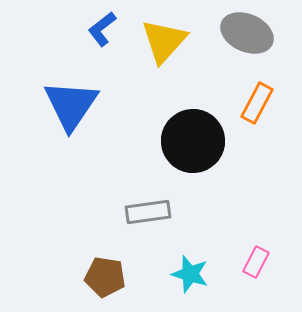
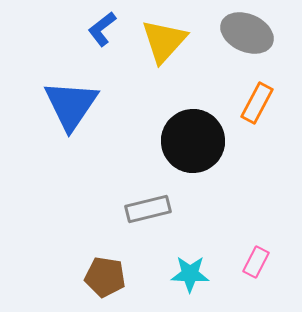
gray rectangle: moved 3 px up; rotated 6 degrees counterclockwise
cyan star: rotated 15 degrees counterclockwise
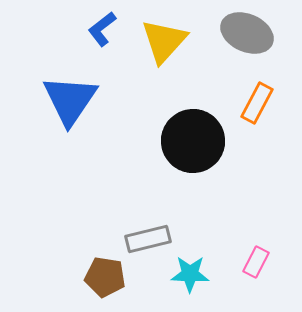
blue triangle: moved 1 px left, 5 px up
gray rectangle: moved 30 px down
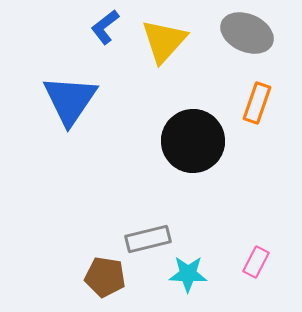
blue L-shape: moved 3 px right, 2 px up
orange rectangle: rotated 9 degrees counterclockwise
cyan star: moved 2 px left
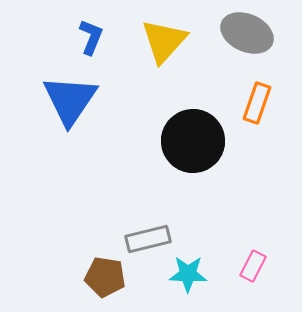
blue L-shape: moved 14 px left, 10 px down; rotated 150 degrees clockwise
pink rectangle: moved 3 px left, 4 px down
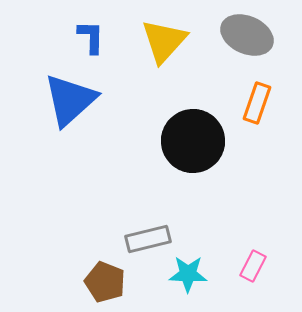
gray ellipse: moved 2 px down
blue L-shape: rotated 21 degrees counterclockwise
blue triangle: rotated 14 degrees clockwise
brown pentagon: moved 5 px down; rotated 12 degrees clockwise
